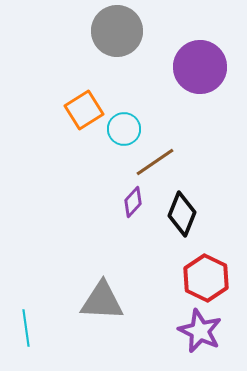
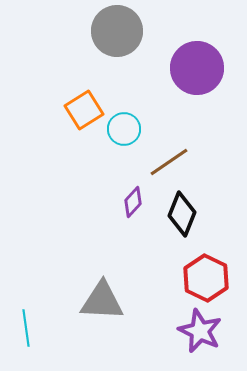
purple circle: moved 3 px left, 1 px down
brown line: moved 14 px right
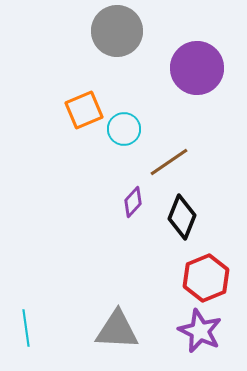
orange square: rotated 9 degrees clockwise
black diamond: moved 3 px down
red hexagon: rotated 12 degrees clockwise
gray triangle: moved 15 px right, 29 px down
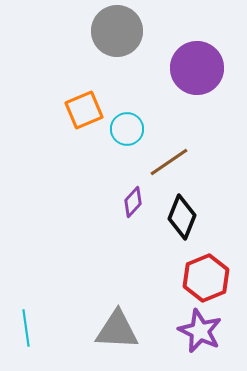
cyan circle: moved 3 px right
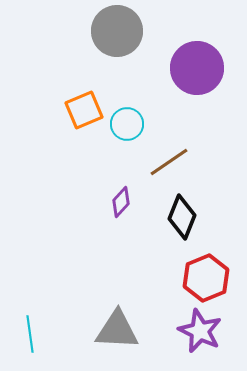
cyan circle: moved 5 px up
purple diamond: moved 12 px left
cyan line: moved 4 px right, 6 px down
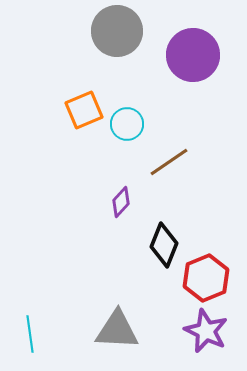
purple circle: moved 4 px left, 13 px up
black diamond: moved 18 px left, 28 px down
purple star: moved 6 px right
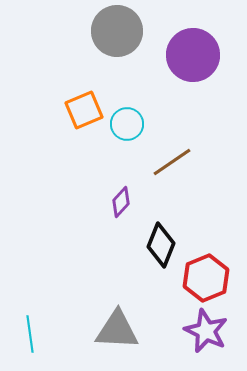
brown line: moved 3 px right
black diamond: moved 3 px left
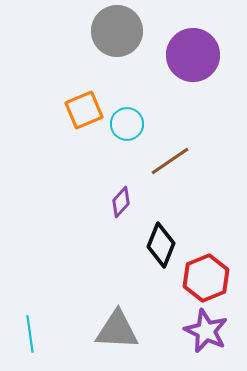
brown line: moved 2 px left, 1 px up
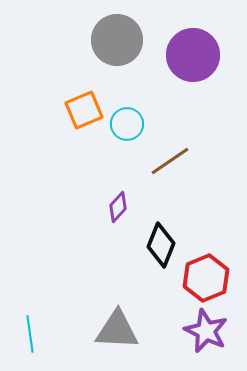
gray circle: moved 9 px down
purple diamond: moved 3 px left, 5 px down
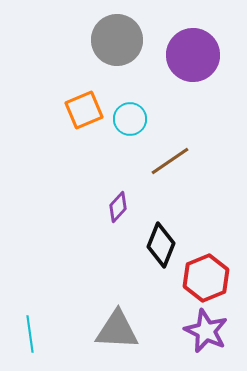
cyan circle: moved 3 px right, 5 px up
